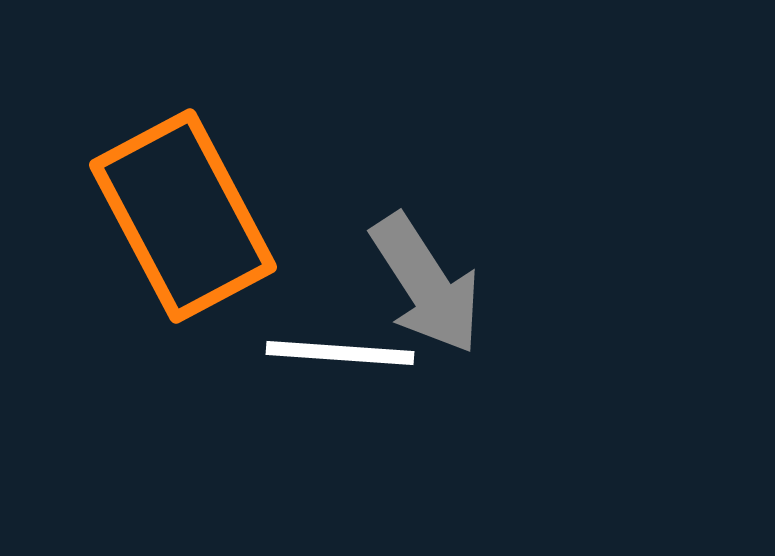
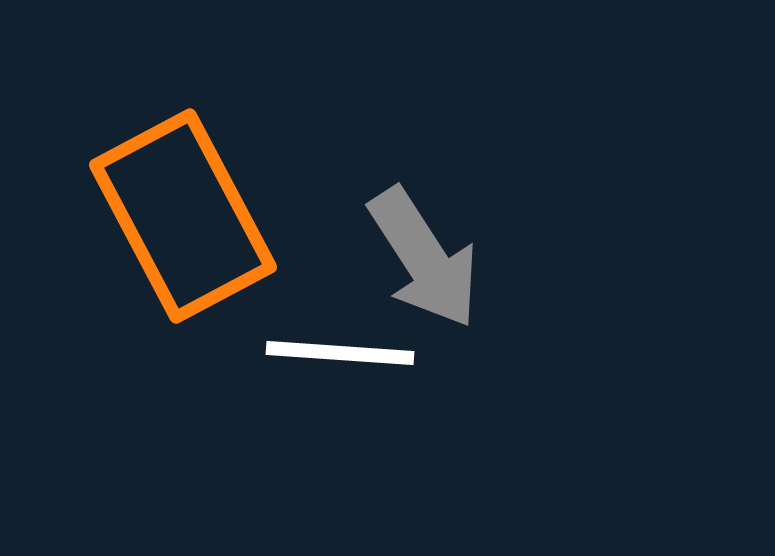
gray arrow: moved 2 px left, 26 px up
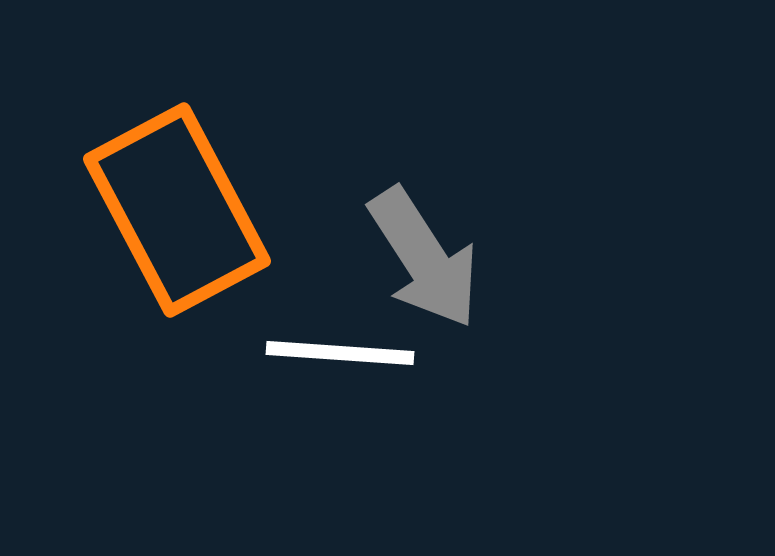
orange rectangle: moved 6 px left, 6 px up
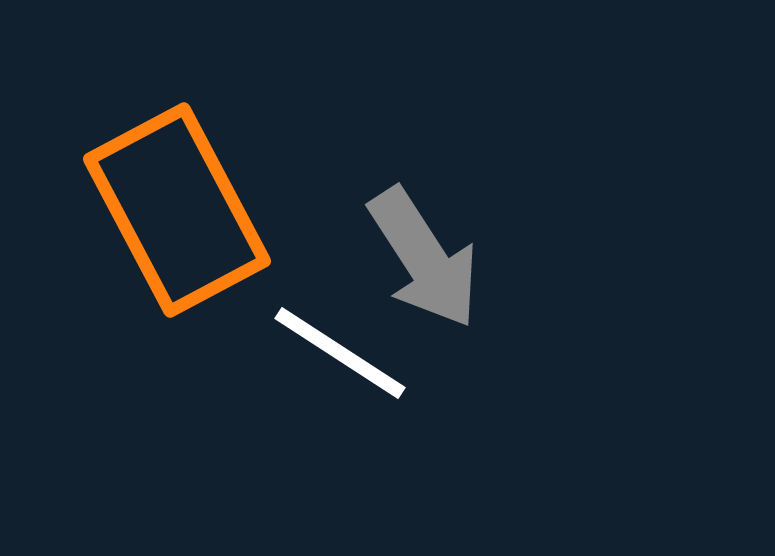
white line: rotated 29 degrees clockwise
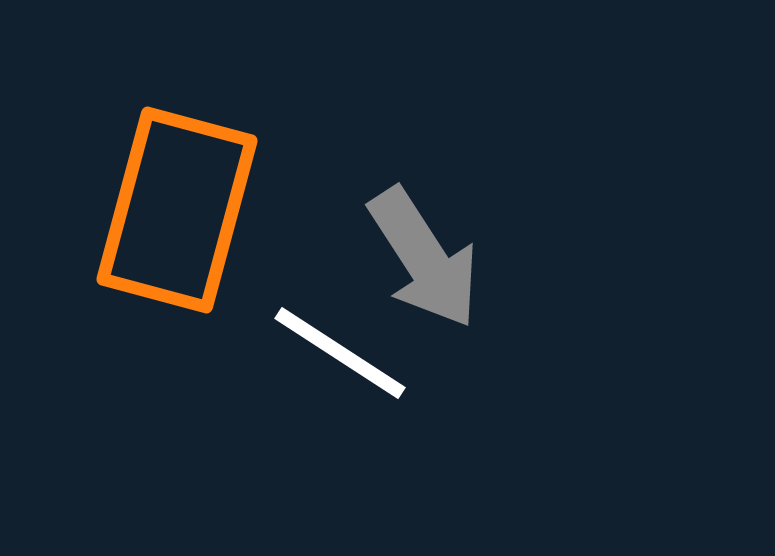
orange rectangle: rotated 43 degrees clockwise
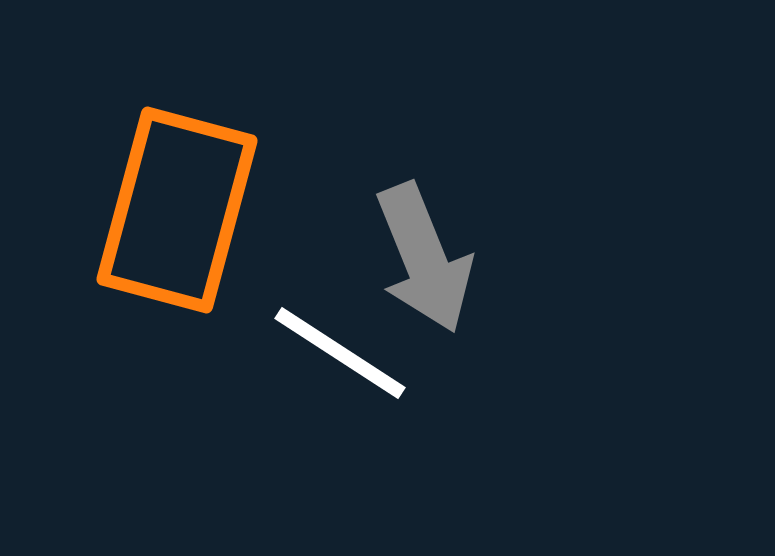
gray arrow: rotated 11 degrees clockwise
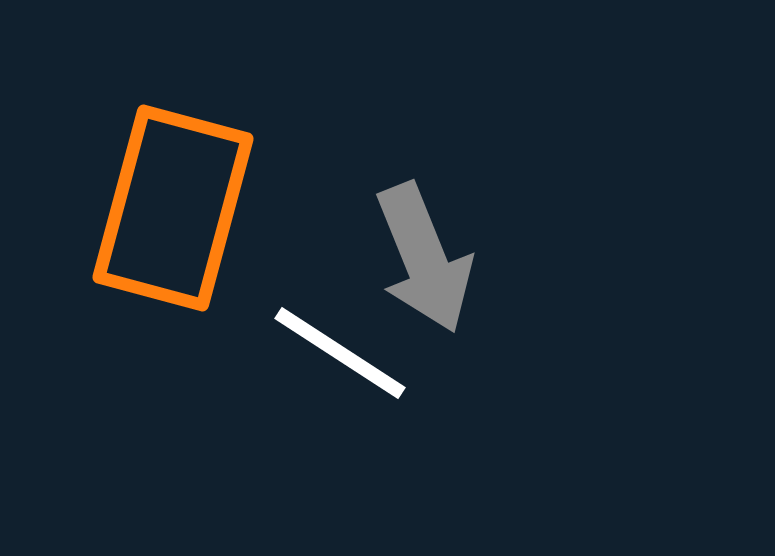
orange rectangle: moved 4 px left, 2 px up
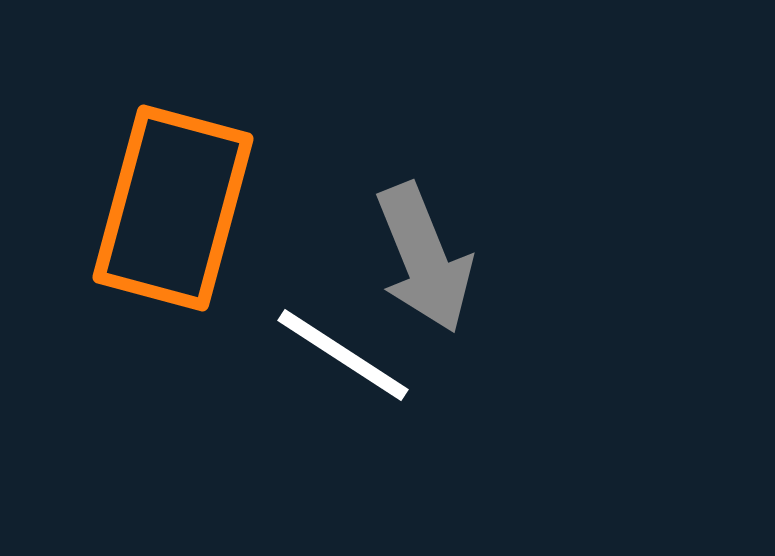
white line: moved 3 px right, 2 px down
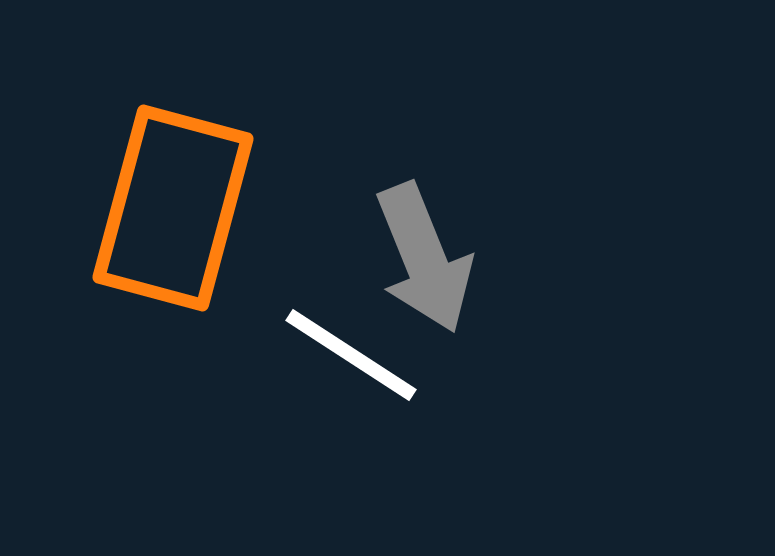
white line: moved 8 px right
